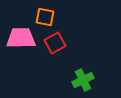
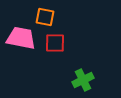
pink trapezoid: rotated 12 degrees clockwise
red square: rotated 30 degrees clockwise
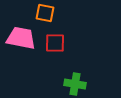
orange square: moved 4 px up
green cross: moved 8 px left, 4 px down; rotated 35 degrees clockwise
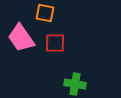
pink trapezoid: rotated 136 degrees counterclockwise
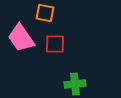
red square: moved 1 px down
green cross: rotated 15 degrees counterclockwise
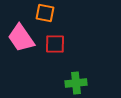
green cross: moved 1 px right, 1 px up
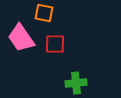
orange square: moved 1 px left
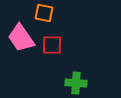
red square: moved 3 px left, 1 px down
green cross: rotated 10 degrees clockwise
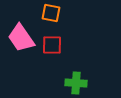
orange square: moved 7 px right
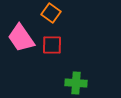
orange square: rotated 24 degrees clockwise
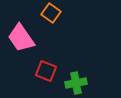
red square: moved 6 px left, 26 px down; rotated 20 degrees clockwise
green cross: rotated 15 degrees counterclockwise
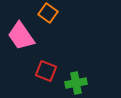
orange square: moved 3 px left
pink trapezoid: moved 2 px up
